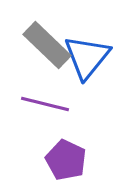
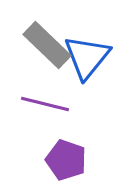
purple pentagon: rotated 6 degrees counterclockwise
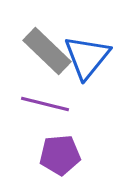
gray rectangle: moved 6 px down
purple pentagon: moved 6 px left, 5 px up; rotated 24 degrees counterclockwise
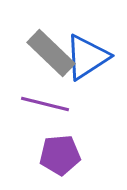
gray rectangle: moved 4 px right, 2 px down
blue triangle: rotated 18 degrees clockwise
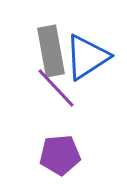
gray rectangle: moved 2 px up; rotated 36 degrees clockwise
purple line: moved 11 px right, 16 px up; rotated 33 degrees clockwise
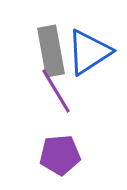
blue triangle: moved 2 px right, 5 px up
purple line: moved 3 px down; rotated 12 degrees clockwise
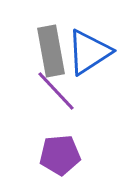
purple line: rotated 12 degrees counterclockwise
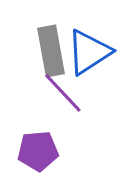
purple line: moved 7 px right, 2 px down
purple pentagon: moved 22 px left, 4 px up
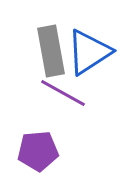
purple line: rotated 18 degrees counterclockwise
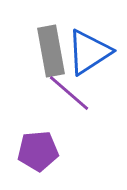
purple line: moved 6 px right; rotated 12 degrees clockwise
